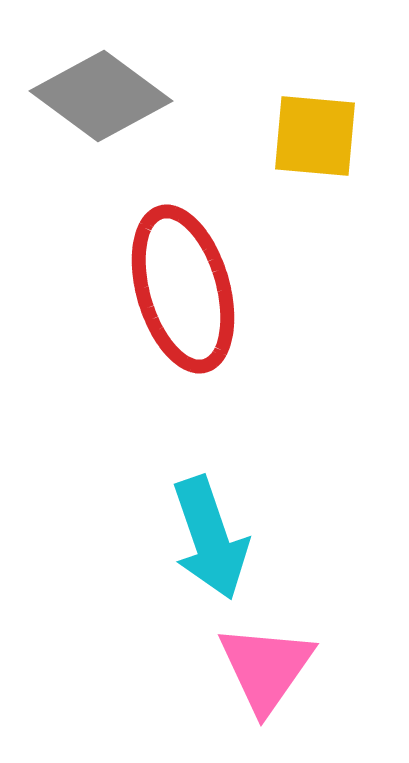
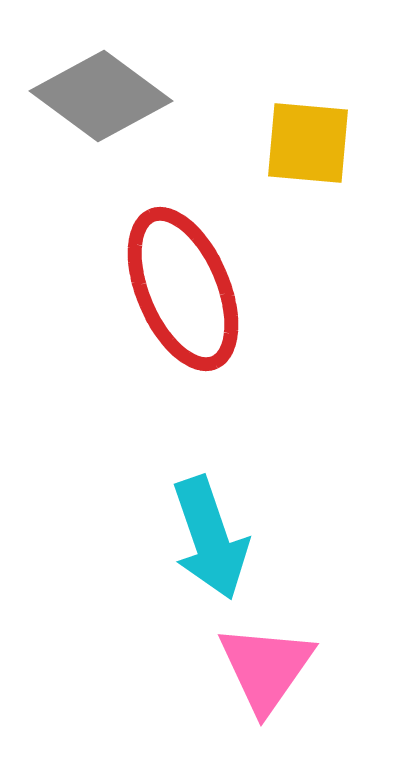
yellow square: moved 7 px left, 7 px down
red ellipse: rotated 7 degrees counterclockwise
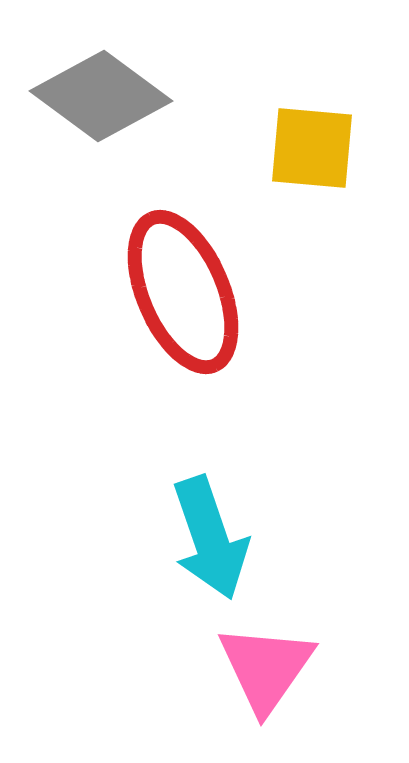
yellow square: moved 4 px right, 5 px down
red ellipse: moved 3 px down
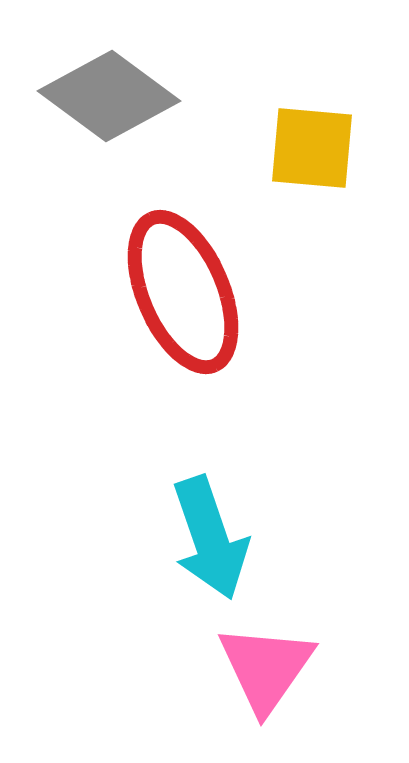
gray diamond: moved 8 px right
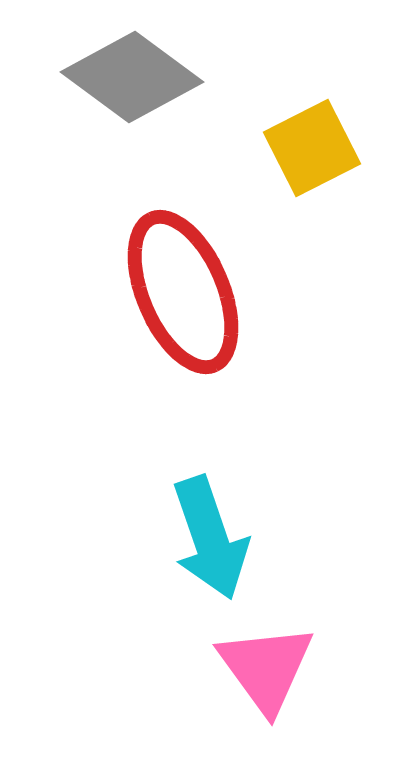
gray diamond: moved 23 px right, 19 px up
yellow square: rotated 32 degrees counterclockwise
pink triangle: rotated 11 degrees counterclockwise
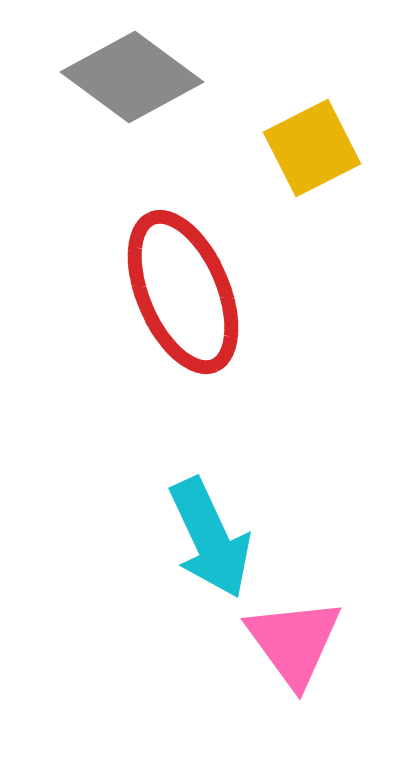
cyan arrow: rotated 6 degrees counterclockwise
pink triangle: moved 28 px right, 26 px up
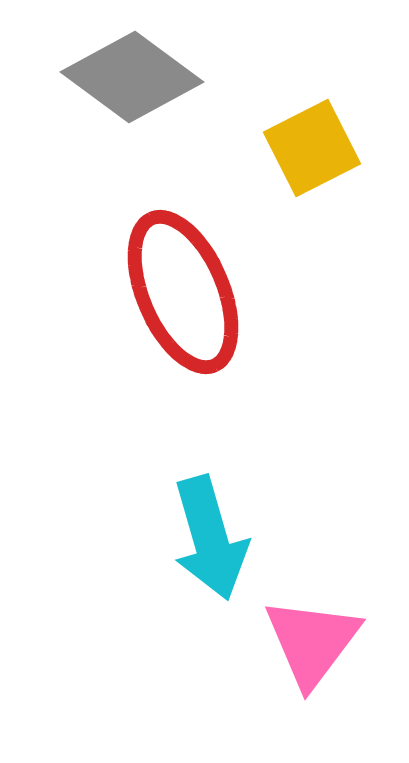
cyan arrow: rotated 9 degrees clockwise
pink triangle: moved 18 px right; rotated 13 degrees clockwise
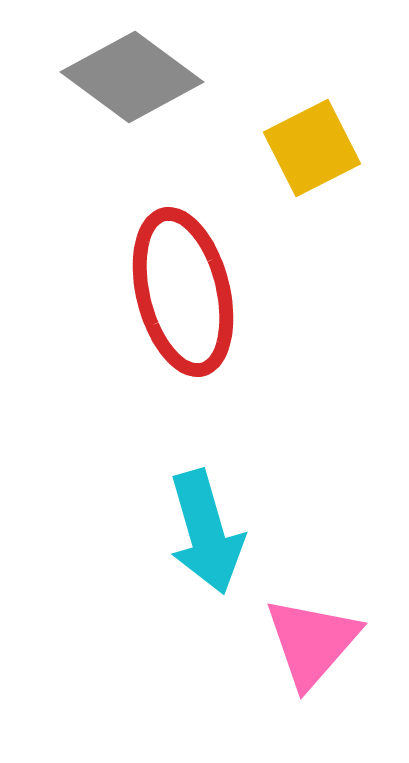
red ellipse: rotated 9 degrees clockwise
cyan arrow: moved 4 px left, 6 px up
pink triangle: rotated 4 degrees clockwise
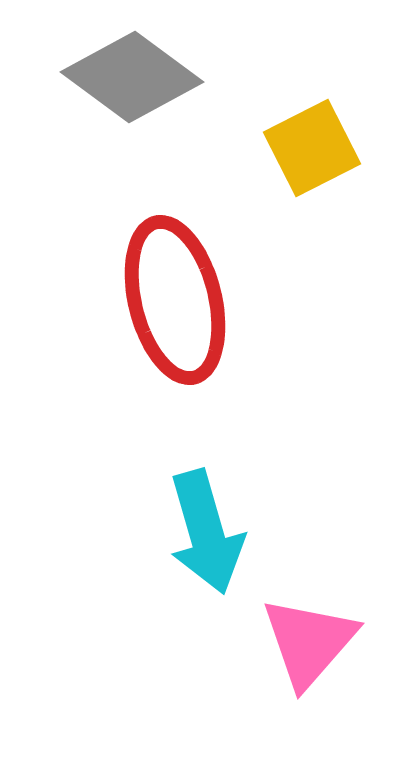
red ellipse: moved 8 px left, 8 px down
pink triangle: moved 3 px left
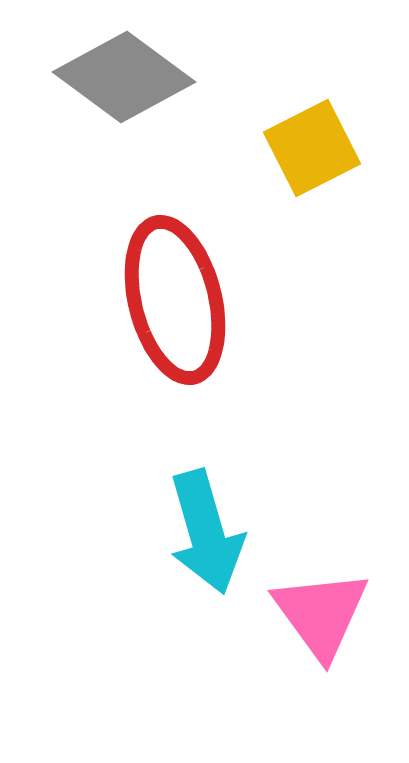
gray diamond: moved 8 px left
pink triangle: moved 12 px right, 28 px up; rotated 17 degrees counterclockwise
